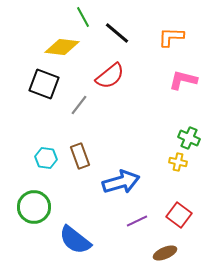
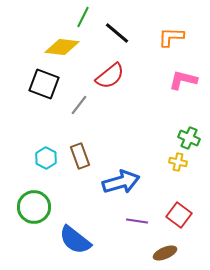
green line: rotated 55 degrees clockwise
cyan hexagon: rotated 20 degrees clockwise
purple line: rotated 35 degrees clockwise
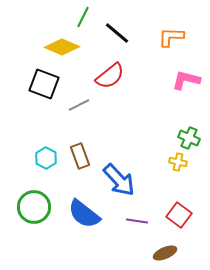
yellow diamond: rotated 16 degrees clockwise
pink L-shape: moved 3 px right
gray line: rotated 25 degrees clockwise
blue arrow: moved 2 px left, 2 px up; rotated 63 degrees clockwise
blue semicircle: moved 9 px right, 26 px up
